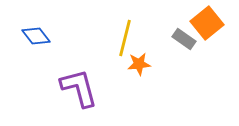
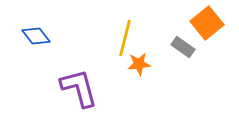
gray rectangle: moved 1 px left, 8 px down
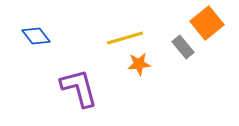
yellow line: rotated 60 degrees clockwise
gray rectangle: rotated 15 degrees clockwise
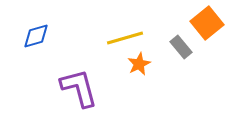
blue diamond: rotated 68 degrees counterclockwise
gray rectangle: moved 2 px left
orange star: rotated 20 degrees counterclockwise
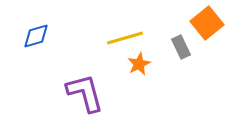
gray rectangle: rotated 15 degrees clockwise
purple L-shape: moved 6 px right, 5 px down
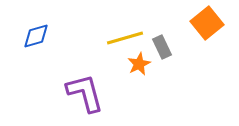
gray rectangle: moved 19 px left
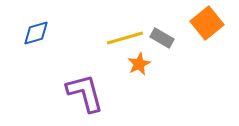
blue diamond: moved 3 px up
gray rectangle: moved 9 px up; rotated 35 degrees counterclockwise
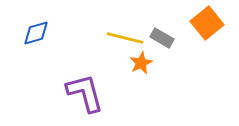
yellow line: rotated 30 degrees clockwise
orange star: moved 2 px right, 1 px up
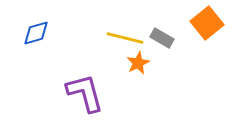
orange star: moved 3 px left
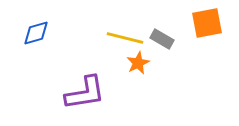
orange square: rotated 28 degrees clockwise
gray rectangle: moved 1 px down
purple L-shape: rotated 96 degrees clockwise
